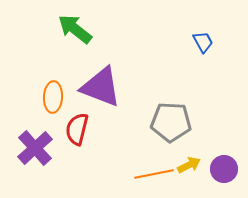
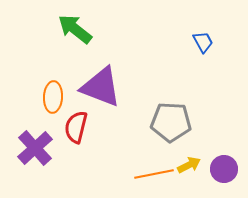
red semicircle: moved 1 px left, 2 px up
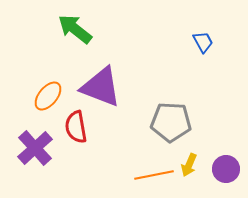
orange ellipse: moved 5 px left, 1 px up; rotated 36 degrees clockwise
red semicircle: rotated 24 degrees counterclockwise
yellow arrow: rotated 140 degrees clockwise
purple circle: moved 2 px right
orange line: moved 1 px down
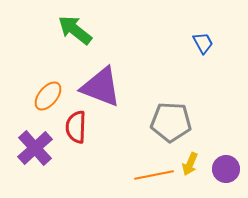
green arrow: moved 1 px down
blue trapezoid: moved 1 px down
red semicircle: rotated 12 degrees clockwise
yellow arrow: moved 1 px right, 1 px up
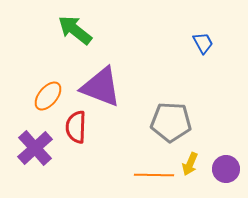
orange line: rotated 12 degrees clockwise
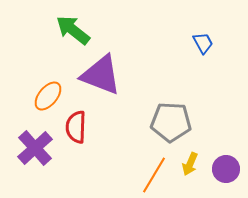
green arrow: moved 2 px left
purple triangle: moved 12 px up
orange line: rotated 60 degrees counterclockwise
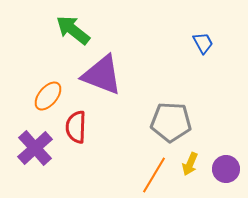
purple triangle: moved 1 px right
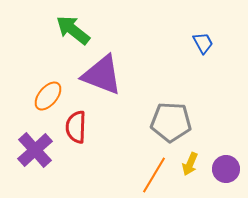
purple cross: moved 2 px down
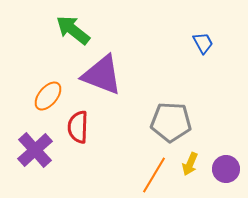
red semicircle: moved 2 px right
